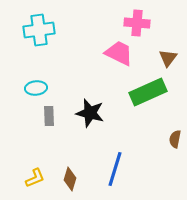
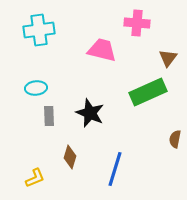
pink trapezoid: moved 17 px left, 3 px up; rotated 12 degrees counterclockwise
black star: rotated 8 degrees clockwise
brown diamond: moved 22 px up
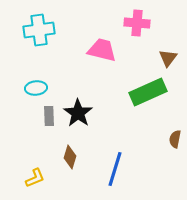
black star: moved 12 px left; rotated 12 degrees clockwise
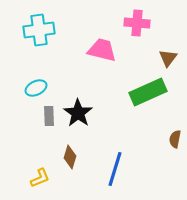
cyan ellipse: rotated 20 degrees counterclockwise
yellow L-shape: moved 5 px right
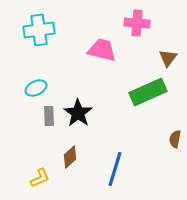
brown diamond: rotated 30 degrees clockwise
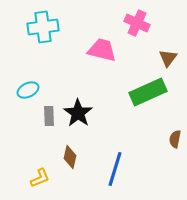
pink cross: rotated 20 degrees clockwise
cyan cross: moved 4 px right, 3 px up
cyan ellipse: moved 8 px left, 2 px down
brown diamond: rotated 35 degrees counterclockwise
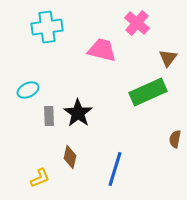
pink cross: rotated 15 degrees clockwise
cyan cross: moved 4 px right
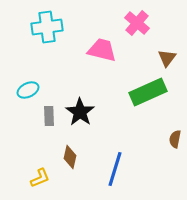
brown triangle: moved 1 px left
black star: moved 2 px right, 1 px up
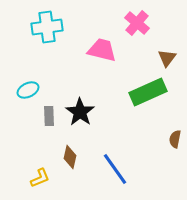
blue line: rotated 52 degrees counterclockwise
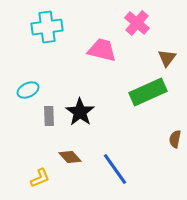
brown diamond: rotated 55 degrees counterclockwise
